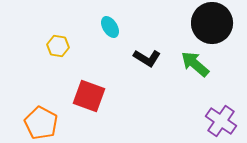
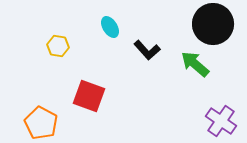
black circle: moved 1 px right, 1 px down
black L-shape: moved 8 px up; rotated 16 degrees clockwise
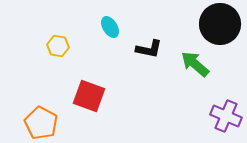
black circle: moved 7 px right
black L-shape: moved 2 px right, 1 px up; rotated 36 degrees counterclockwise
purple cross: moved 5 px right, 5 px up; rotated 12 degrees counterclockwise
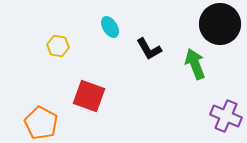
black L-shape: rotated 48 degrees clockwise
green arrow: rotated 28 degrees clockwise
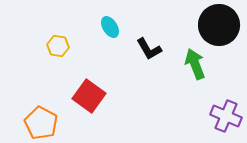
black circle: moved 1 px left, 1 px down
red square: rotated 16 degrees clockwise
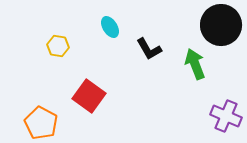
black circle: moved 2 px right
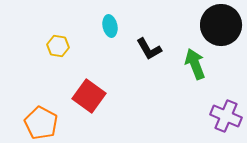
cyan ellipse: moved 1 px up; rotated 20 degrees clockwise
